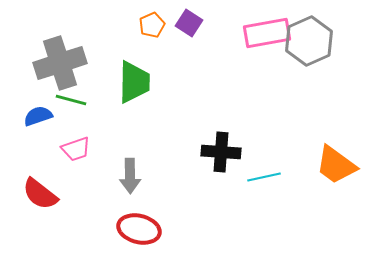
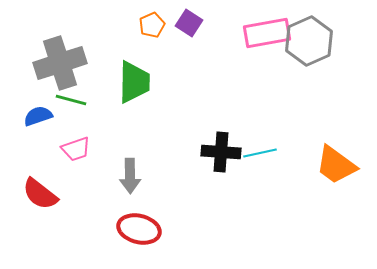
cyan line: moved 4 px left, 24 px up
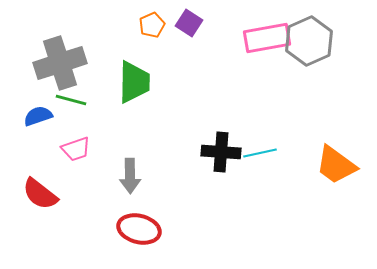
pink rectangle: moved 5 px down
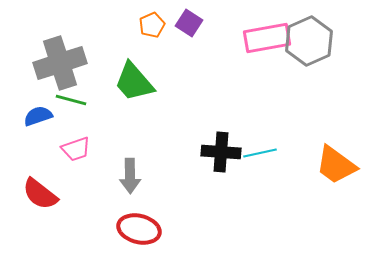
green trapezoid: rotated 138 degrees clockwise
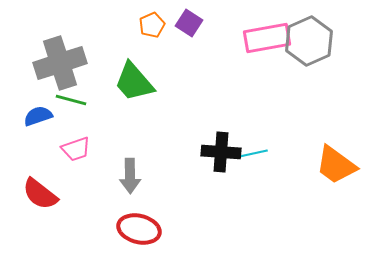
cyan line: moved 9 px left, 1 px down
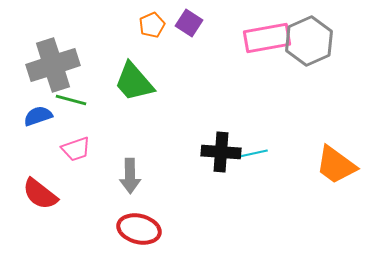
gray cross: moved 7 px left, 2 px down
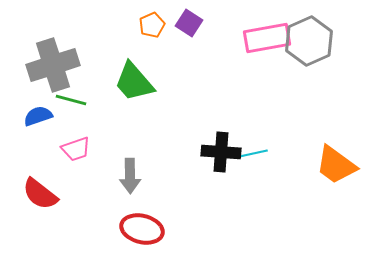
red ellipse: moved 3 px right
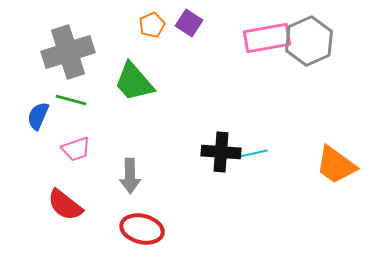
gray cross: moved 15 px right, 13 px up
blue semicircle: rotated 48 degrees counterclockwise
red semicircle: moved 25 px right, 11 px down
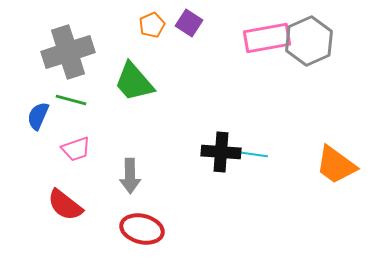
cyan line: rotated 20 degrees clockwise
